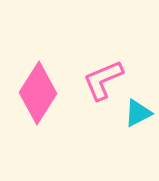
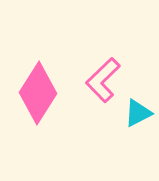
pink L-shape: rotated 21 degrees counterclockwise
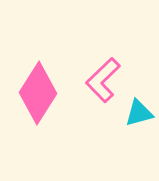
cyan triangle: moved 1 px right; rotated 12 degrees clockwise
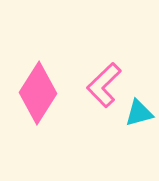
pink L-shape: moved 1 px right, 5 px down
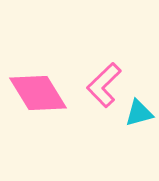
pink diamond: rotated 64 degrees counterclockwise
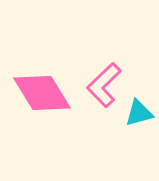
pink diamond: moved 4 px right
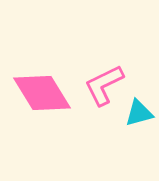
pink L-shape: rotated 18 degrees clockwise
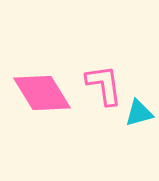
pink L-shape: rotated 108 degrees clockwise
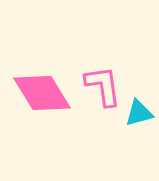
pink L-shape: moved 1 px left, 1 px down
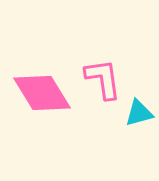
pink L-shape: moved 7 px up
